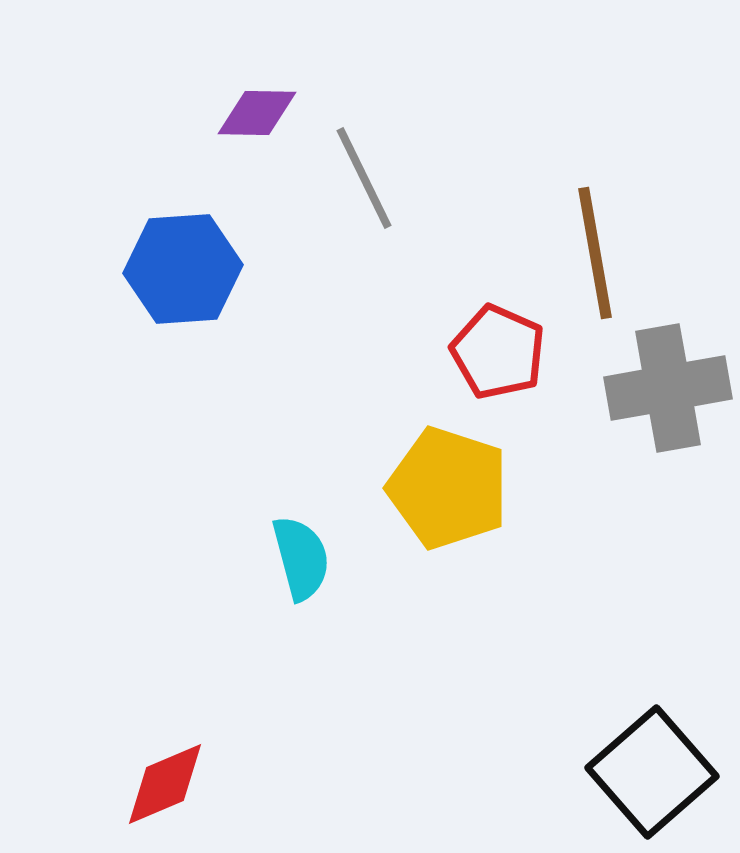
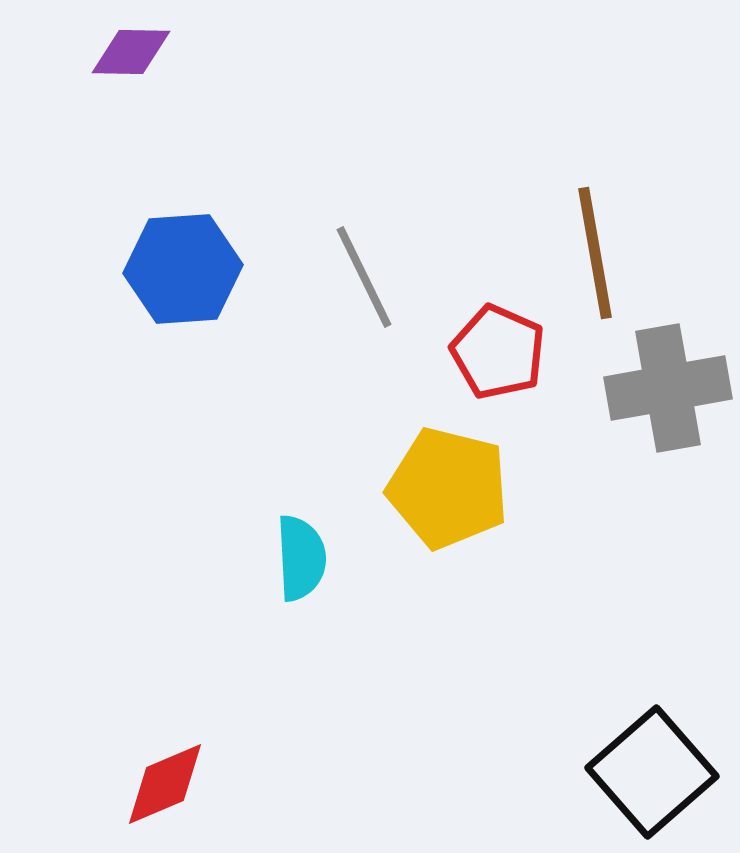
purple diamond: moved 126 px left, 61 px up
gray line: moved 99 px down
yellow pentagon: rotated 4 degrees counterclockwise
cyan semicircle: rotated 12 degrees clockwise
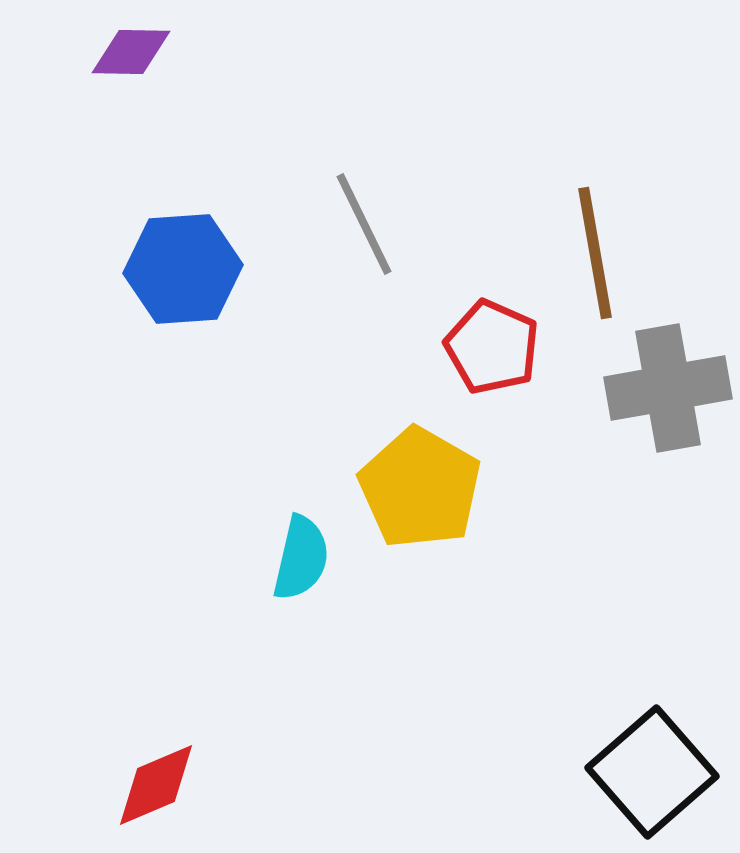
gray line: moved 53 px up
red pentagon: moved 6 px left, 5 px up
yellow pentagon: moved 28 px left; rotated 16 degrees clockwise
cyan semicircle: rotated 16 degrees clockwise
red diamond: moved 9 px left, 1 px down
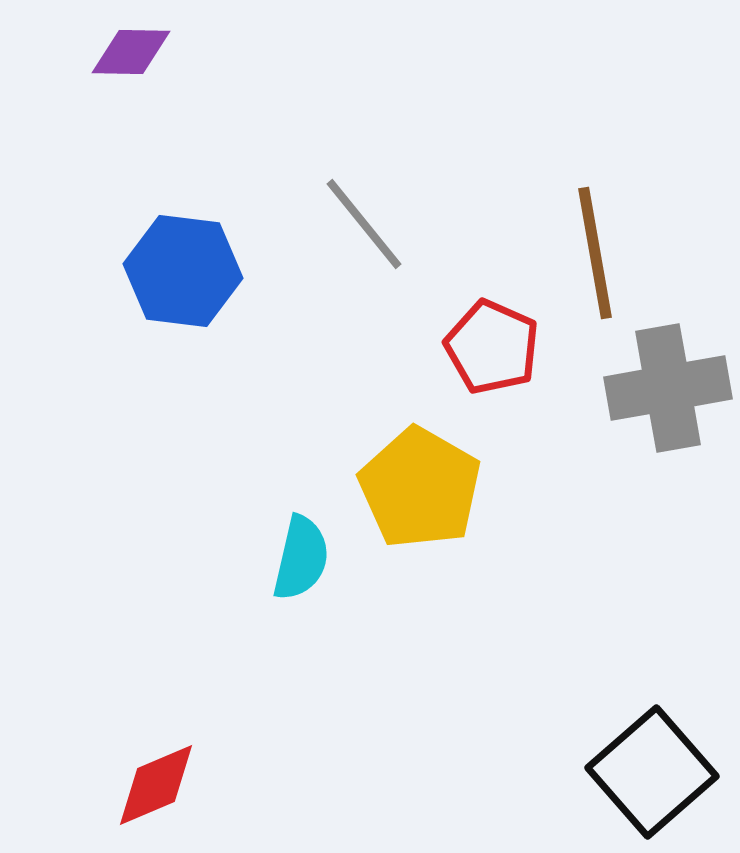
gray line: rotated 13 degrees counterclockwise
blue hexagon: moved 2 px down; rotated 11 degrees clockwise
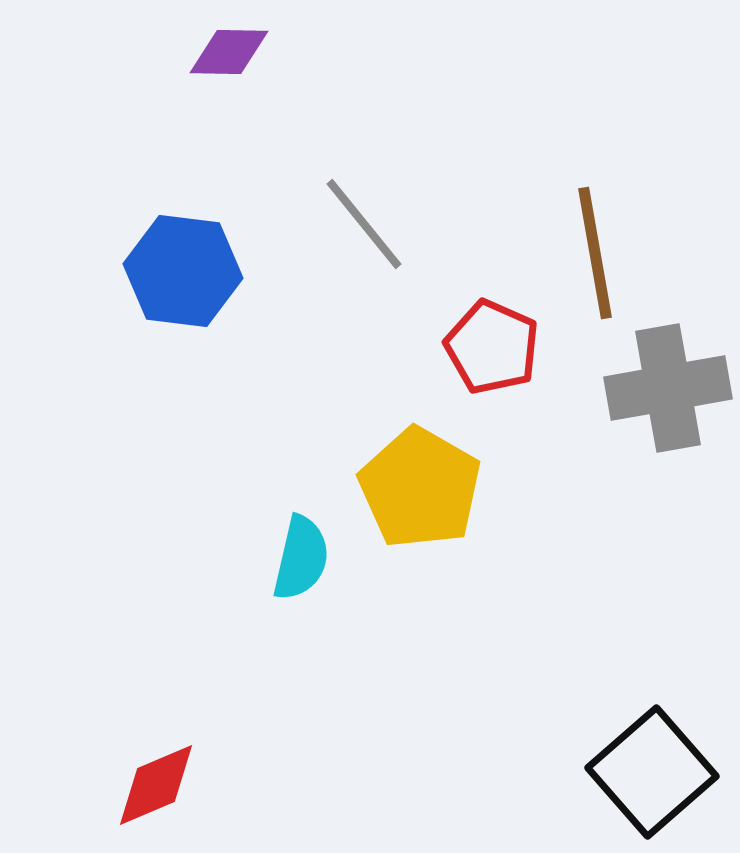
purple diamond: moved 98 px right
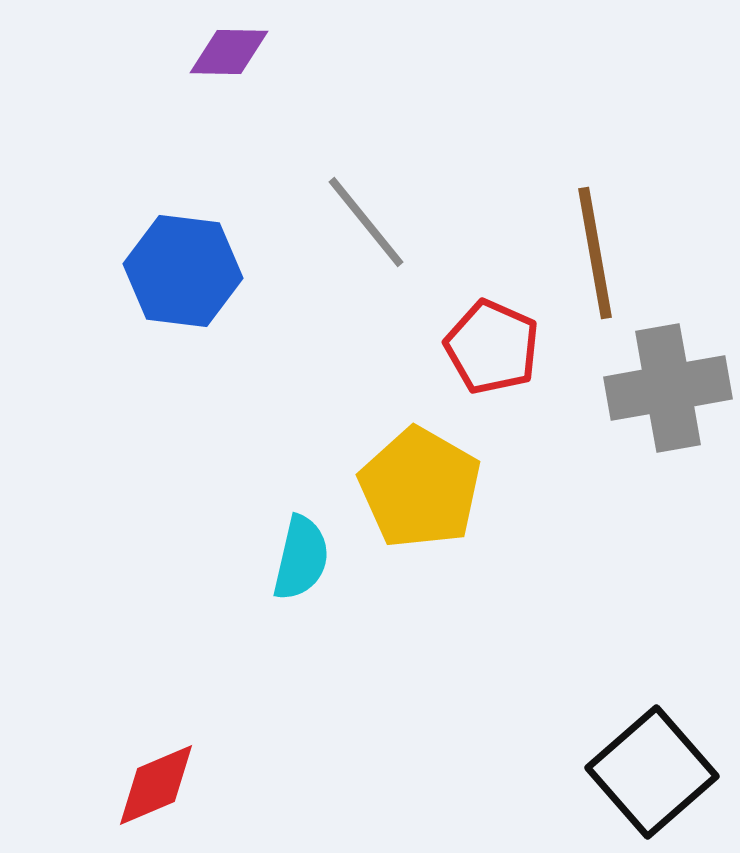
gray line: moved 2 px right, 2 px up
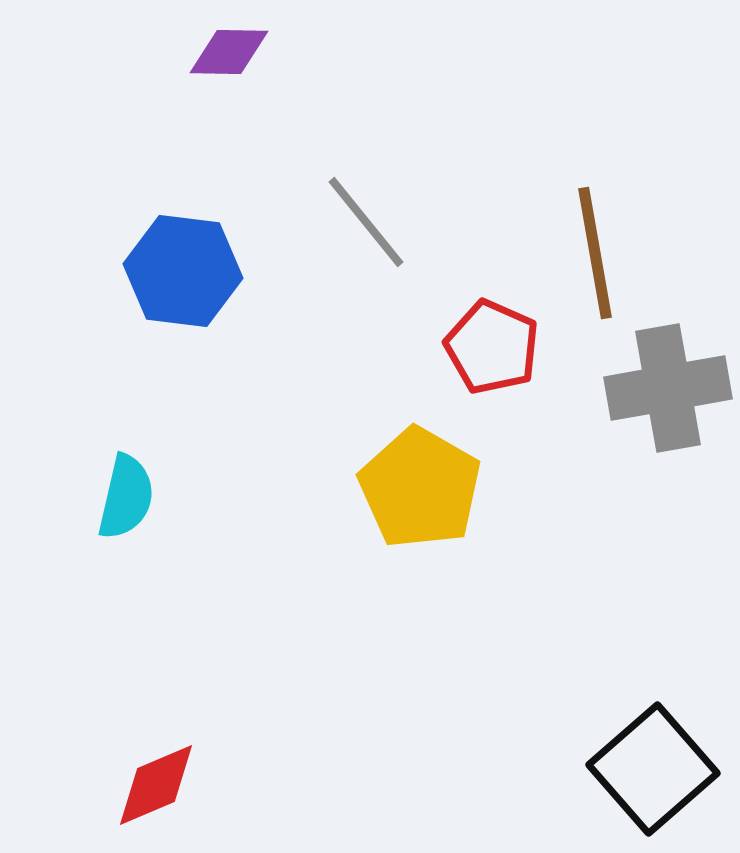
cyan semicircle: moved 175 px left, 61 px up
black square: moved 1 px right, 3 px up
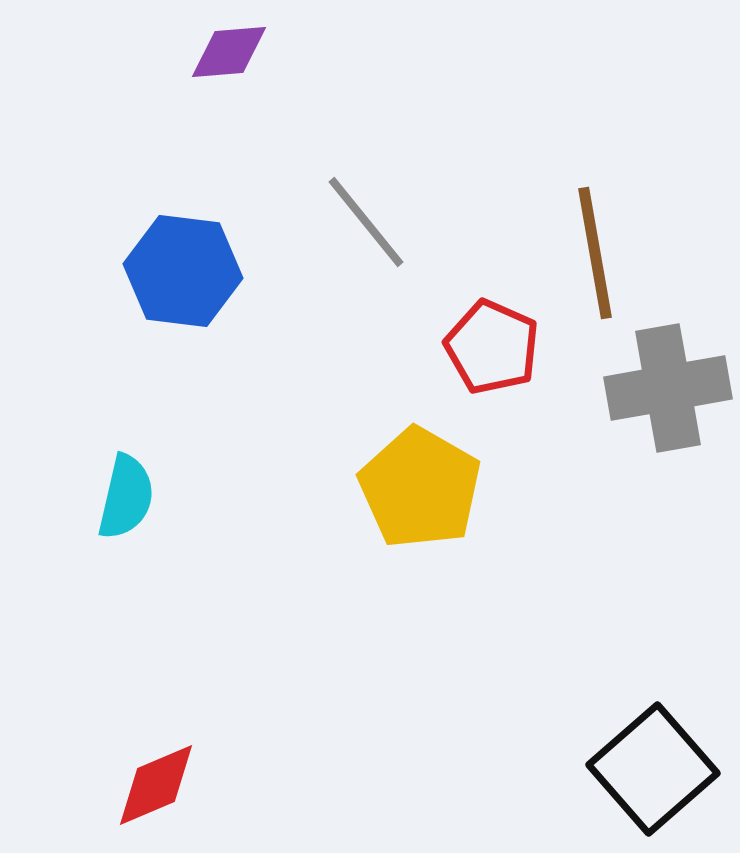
purple diamond: rotated 6 degrees counterclockwise
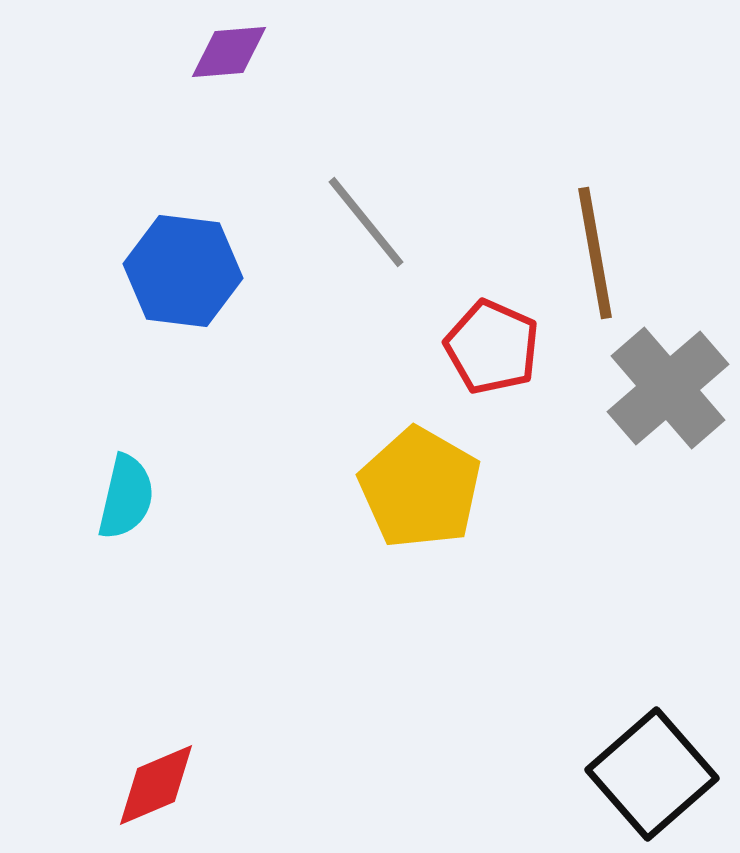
gray cross: rotated 31 degrees counterclockwise
black square: moved 1 px left, 5 px down
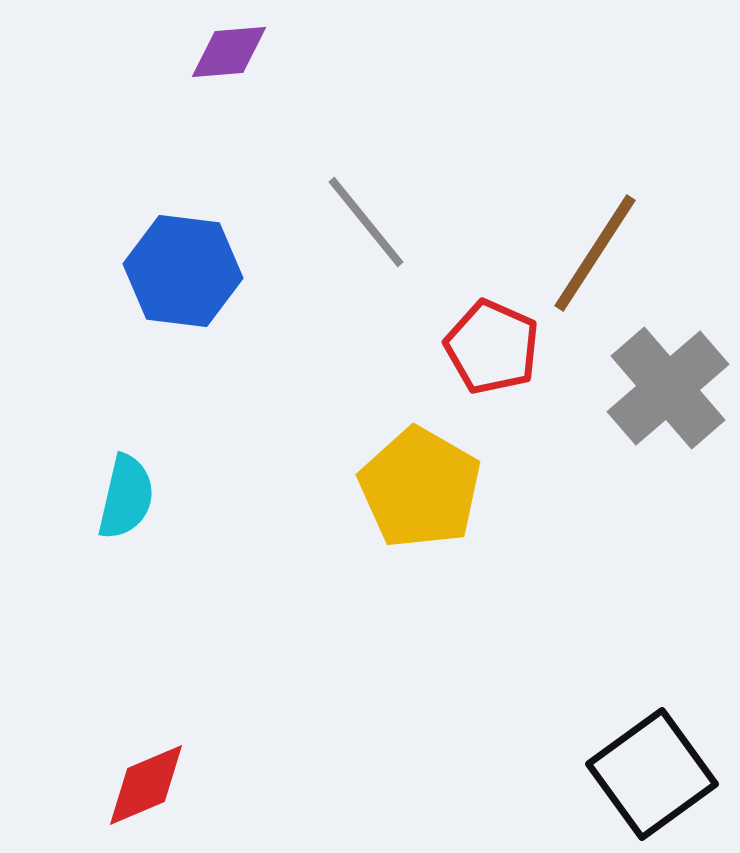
brown line: rotated 43 degrees clockwise
black square: rotated 5 degrees clockwise
red diamond: moved 10 px left
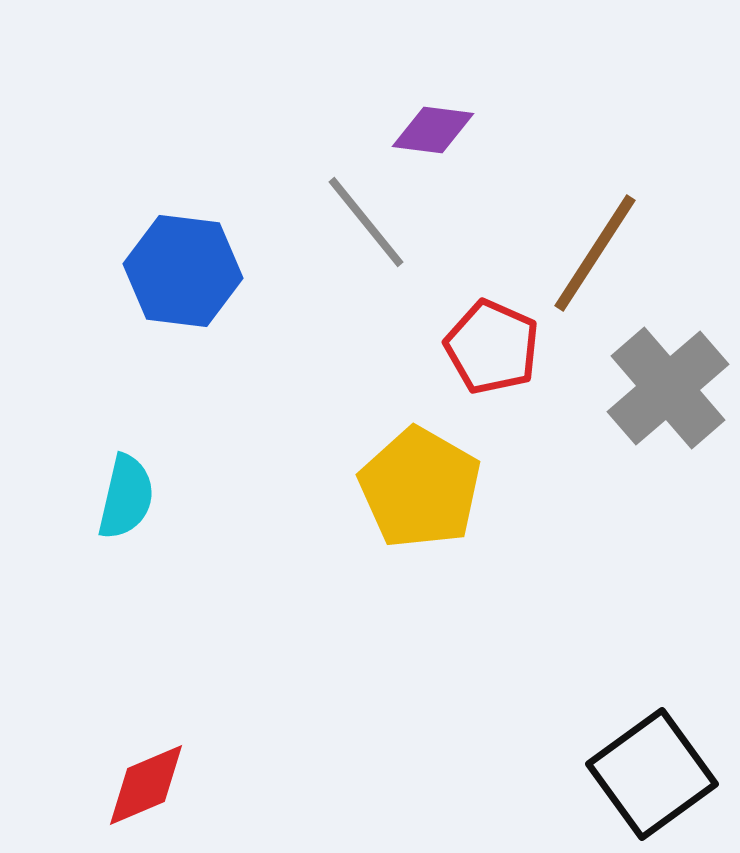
purple diamond: moved 204 px right, 78 px down; rotated 12 degrees clockwise
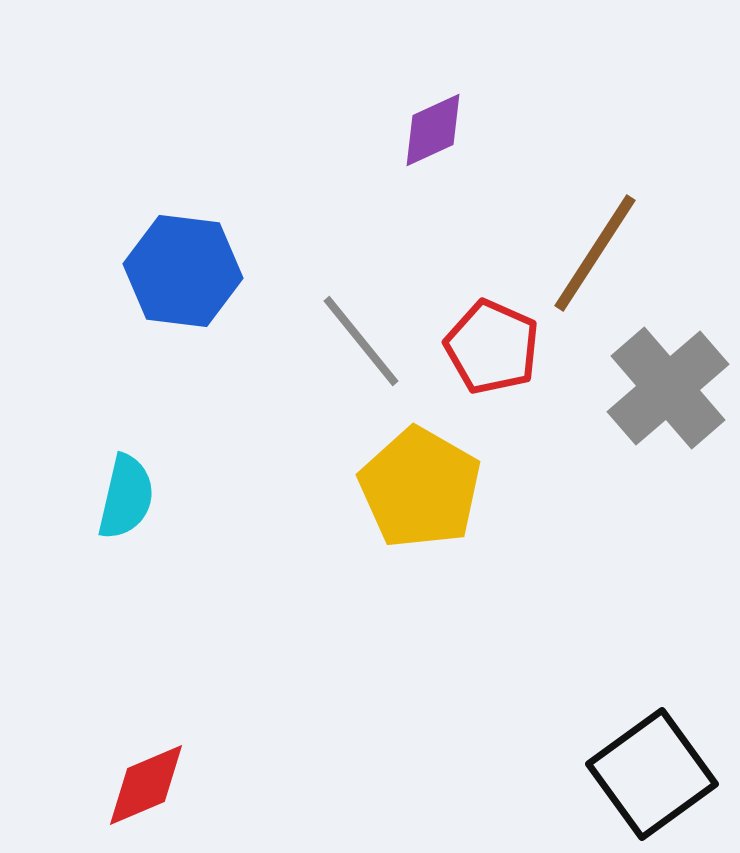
purple diamond: rotated 32 degrees counterclockwise
gray line: moved 5 px left, 119 px down
